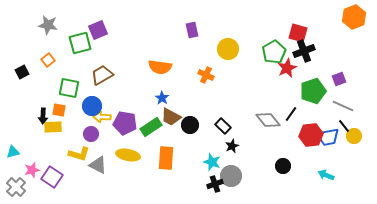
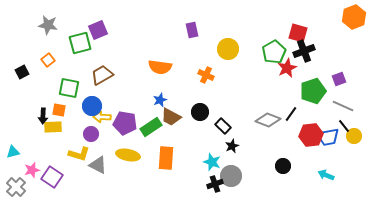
blue star at (162, 98): moved 2 px left, 2 px down; rotated 16 degrees clockwise
gray diamond at (268, 120): rotated 30 degrees counterclockwise
black circle at (190, 125): moved 10 px right, 13 px up
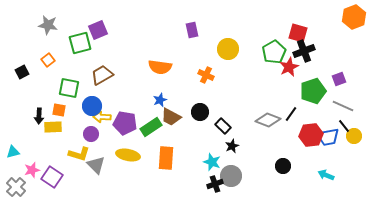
red star at (287, 68): moved 2 px right, 1 px up
black arrow at (43, 116): moved 4 px left
gray triangle at (98, 165): moved 2 px left; rotated 18 degrees clockwise
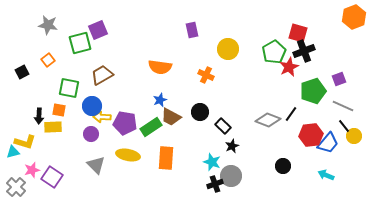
blue trapezoid at (328, 137): moved 6 px down; rotated 40 degrees counterclockwise
yellow L-shape at (79, 154): moved 54 px left, 12 px up
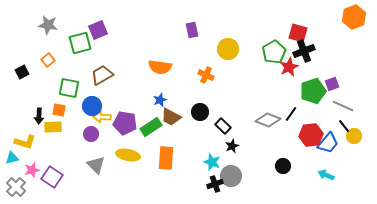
purple square at (339, 79): moved 7 px left, 5 px down
cyan triangle at (13, 152): moved 1 px left, 6 px down
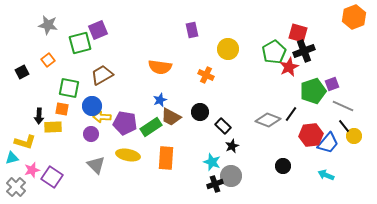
orange square at (59, 110): moved 3 px right, 1 px up
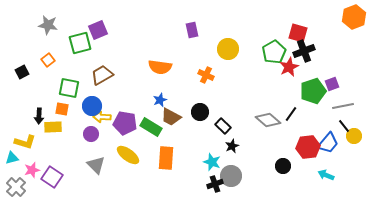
gray line at (343, 106): rotated 35 degrees counterclockwise
gray diamond at (268, 120): rotated 20 degrees clockwise
green rectangle at (151, 127): rotated 65 degrees clockwise
red hexagon at (311, 135): moved 3 px left, 12 px down
yellow ellipse at (128, 155): rotated 25 degrees clockwise
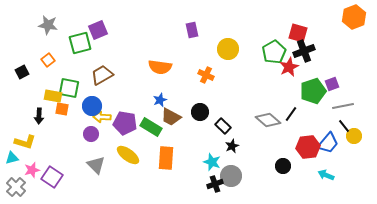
yellow rectangle at (53, 127): moved 31 px up; rotated 12 degrees clockwise
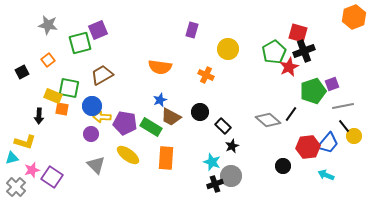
purple rectangle at (192, 30): rotated 28 degrees clockwise
yellow rectangle at (53, 96): rotated 12 degrees clockwise
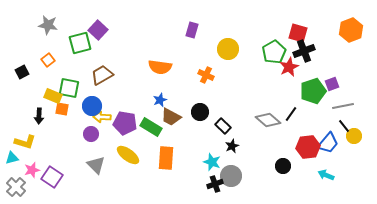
orange hexagon at (354, 17): moved 3 px left, 13 px down
purple square at (98, 30): rotated 24 degrees counterclockwise
